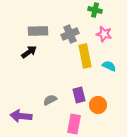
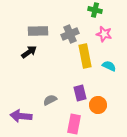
purple rectangle: moved 1 px right, 2 px up
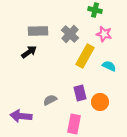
gray cross: rotated 24 degrees counterclockwise
yellow rectangle: rotated 40 degrees clockwise
orange circle: moved 2 px right, 3 px up
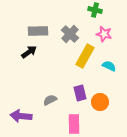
pink rectangle: rotated 12 degrees counterclockwise
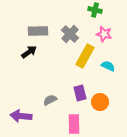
cyan semicircle: moved 1 px left
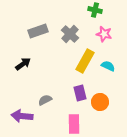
gray rectangle: rotated 18 degrees counterclockwise
black arrow: moved 6 px left, 12 px down
yellow rectangle: moved 5 px down
gray semicircle: moved 5 px left
purple arrow: moved 1 px right
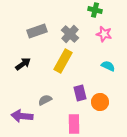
gray rectangle: moved 1 px left
yellow rectangle: moved 22 px left
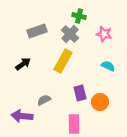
green cross: moved 16 px left, 6 px down
gray semicircle: moved 1 px left
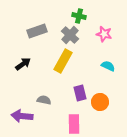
gray cross: moved 1 px down
gray semicircle: rotated 40 degrees clockwise
